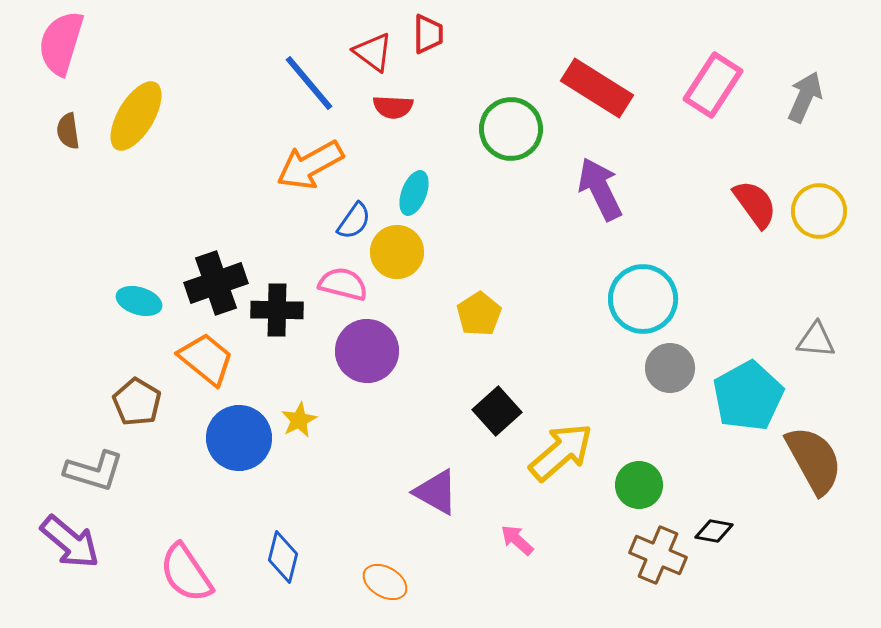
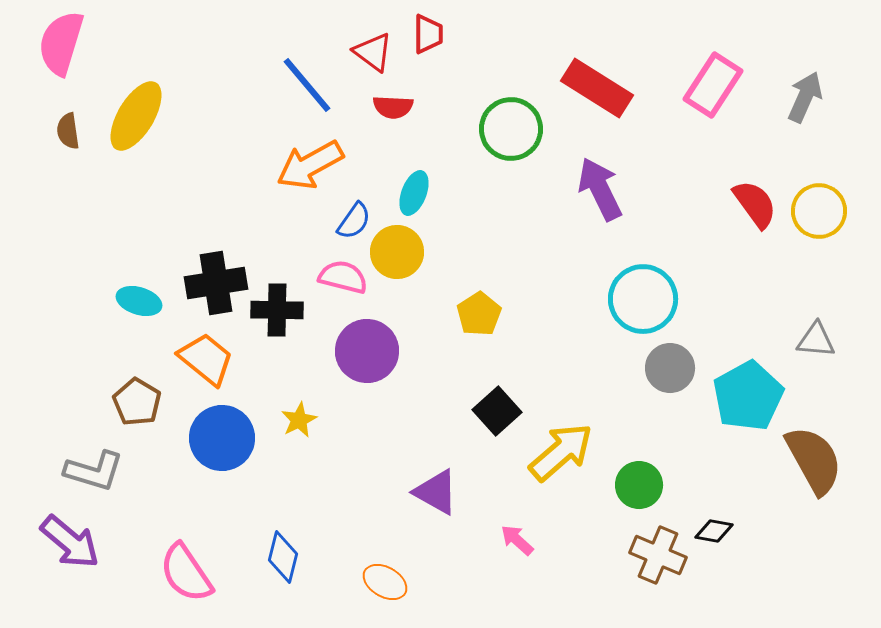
blue line at (309, 83): moved 2 px left, 2 px down
black cross at (216, 283): rotated 10 degrees clockwise
pink semicircle at (343, 284): moved 7 px up
blue circle at (239, 438): moved 17 px left
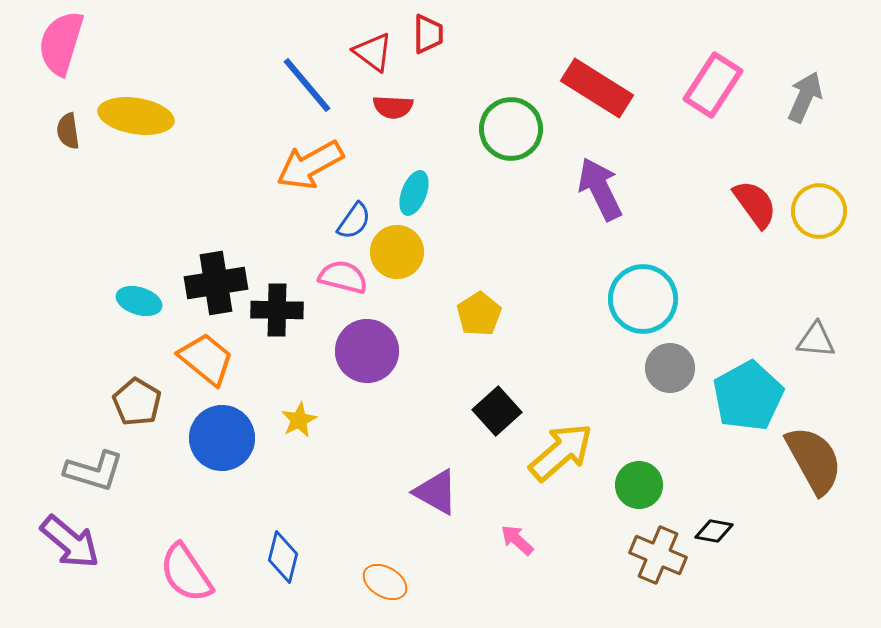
yellow ellipse at (136, 116): rotated 68 degrees clockwise
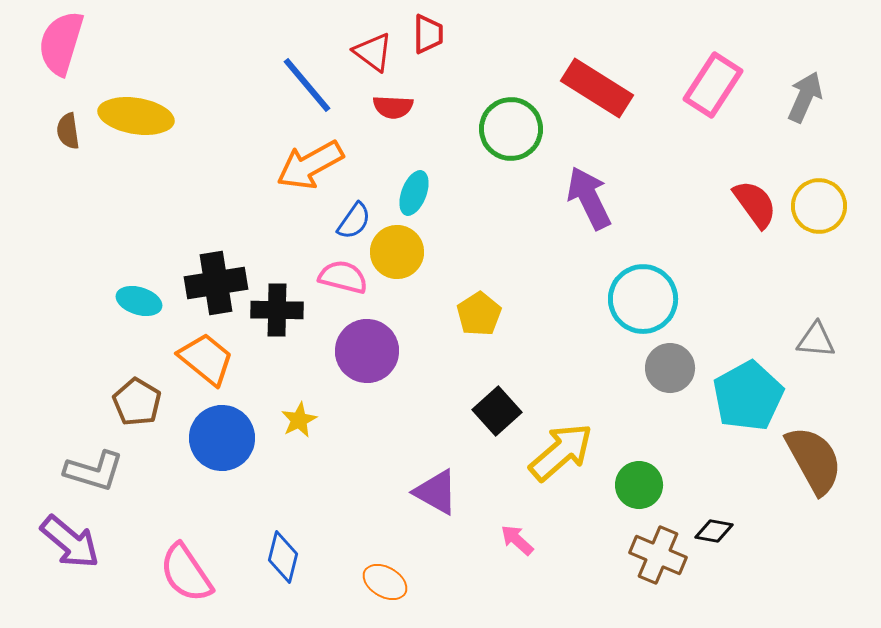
purple arrow at (600, 189): moved 11 px left, 9 px down
yellow circle at (819, 211): moved 5 px up
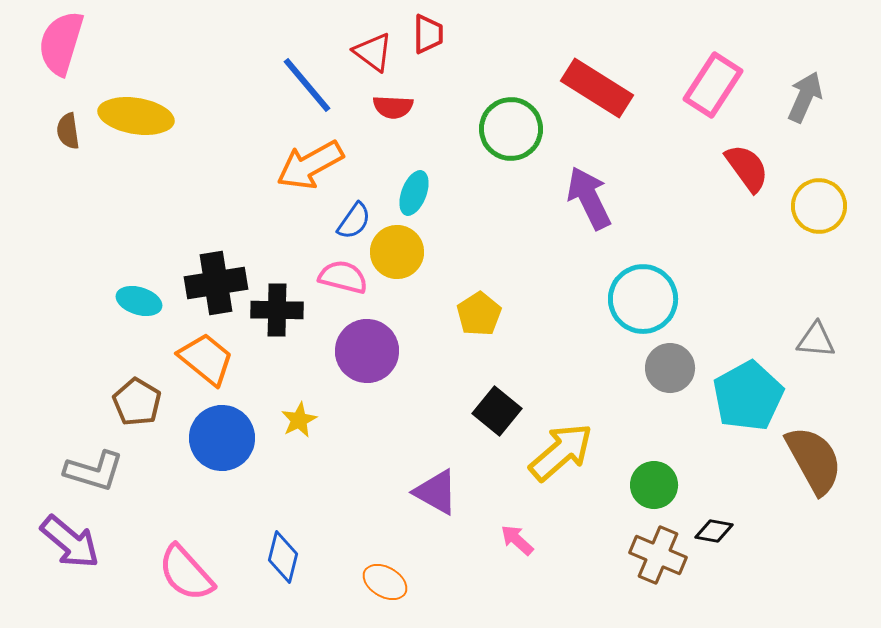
red semicircle at (755, 204): moved 8 px left, 36 px up
black square at (497, 411): rotated 9 degrees counterclockwise
green circle at (639, 485): moved 15 px right
pink semicircle at (186, 573): rotated 8 degrees counterclockwise
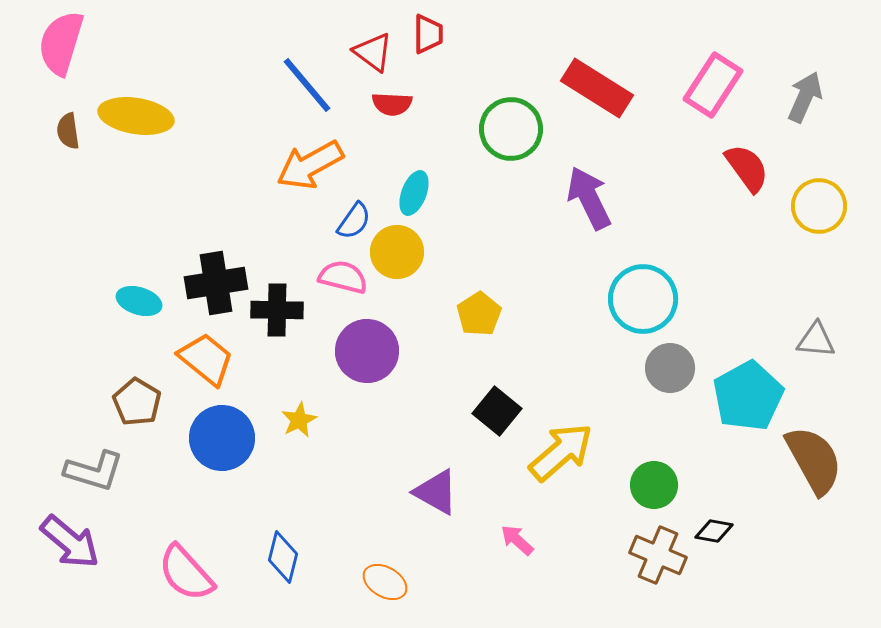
red semicircle at (393, 107): moved 1 px left, 3 px up
